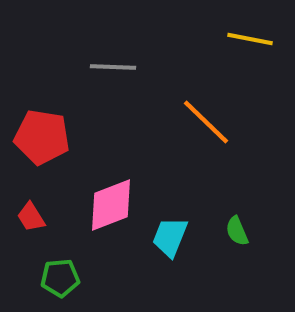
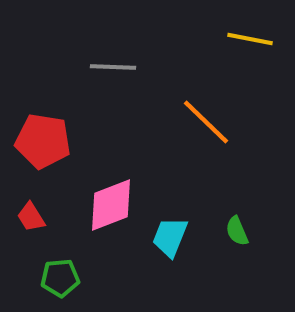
red pentagon: moved 1 px right, 4 px down
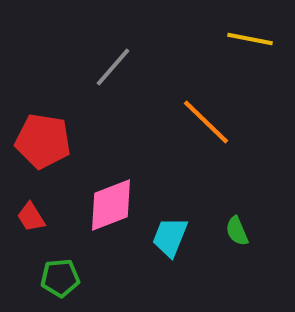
gray line: rotated 51 degrees counterclockwise
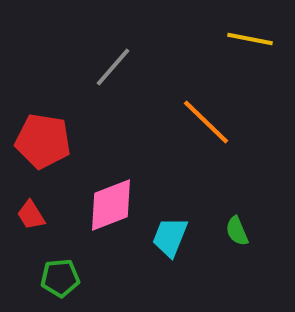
red trapezoid: moved 2 px up
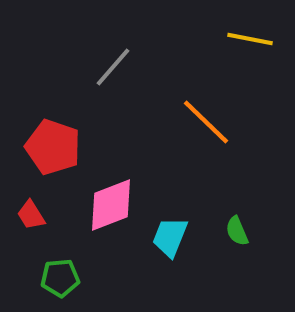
red pentagon: moved 10 px right, 6 px down; rotated 10 degrees clockwise
